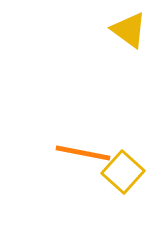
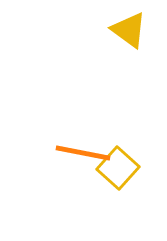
yellow square: moved 5 px left, 4 px up
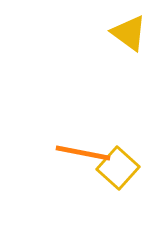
yellow triangle: moved 3 px down
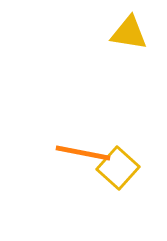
yellow triangle: rotated 27 degrees counterclockwise
